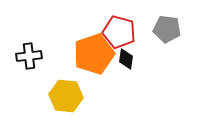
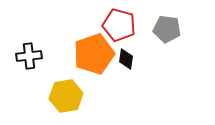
red pentagon: moved 7 px up
yellow hexagon: rotated 16 degrees counterclockwise
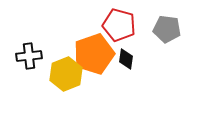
yellow hexagon: moved 22 px up; rotated 12 degrees counterclockwise
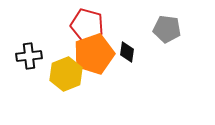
red pentagon: moved 32 px left
black diamond: moved 1 px right, 7 px up
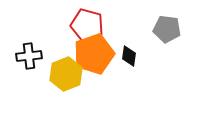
black diamond: moved 2 px right, 4 px down
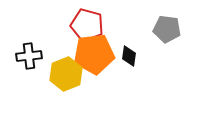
orange pentagon: rotated 12 degrees clockwise
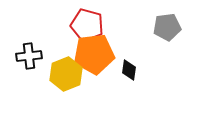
gray pentagon: moved 2 px up; rotated 16 degrees counterclockwise
black diamond: moved 14 px down
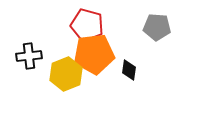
gray pentagon: moved 10 px left; rotated 12 degrees clockwise
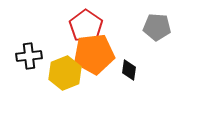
red pentagon: moved 1 px left, 1 px down; rotated 20 degrees clockwise
yellow hexagon: moved 1 px left, 1 px up
